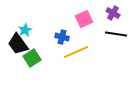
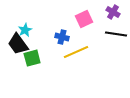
purple cross: moved 1 px up
green square: rotated 18 degrees clockwise
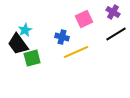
black line: rotated 40 degrees counterclockwise
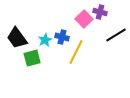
purple cross: moved 13 px left; rotated 16 degrees counterclockwise
pink square: rotated 18 degrees counterclockwise
cyan star: moved 20 px right, 10 px down
black line: moved 1 px down
black trapezoid: moved 1 px left, 6 px up
yellow line: rotated 40 degrees counterclockwise
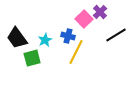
purple cross: rotated 32 degrees clockwise
blue cross: moved 6 px right, 1 px up
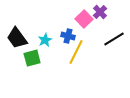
black line: moved 2 px left, 4 px down
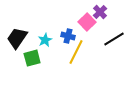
pink square: moved 3 px right, 3 px down
black trapezoid: rotated 70 degrees clockwise
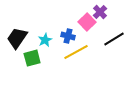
yellow line: rotated 35 degrees clockwise
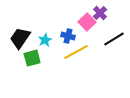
purple cross: moved 1 px down
black trapezoid: moved 3 px right
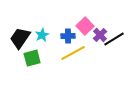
purple cross: moved 22 px down
pink square: moved 2 px left, 4 px down
blue cross: rotated 16 degrees counterclockwise
cyan star: moved 3 px left, 5 px up
yellow line: moved 3 px left, 1 px down
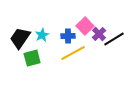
purple cross: moved 1 px left, 1 px up
